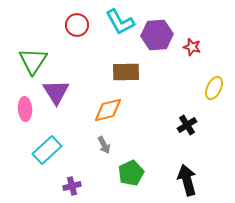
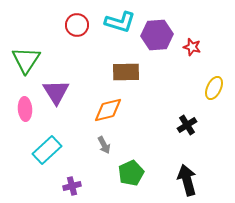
cyan L-shape: rotated 44 degrees counterclockwise
green triangle: moved 7 px left, 1 px up
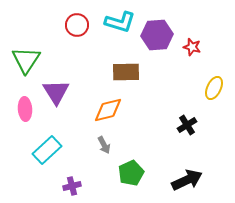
black arrow: rotated 80 degrees clockwise
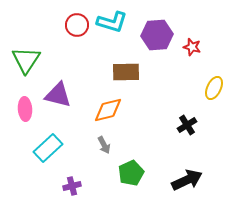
cyan L-shape: moved 8 px left
purple triangle: moved 2 px right, 3 px down; rotated 44 degrees counterclockwise
cyan rectangle: moved 1 px right, 2 px up
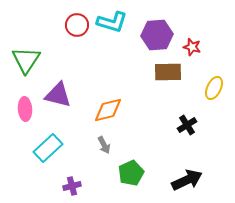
brown rectangle: moved 42 px right
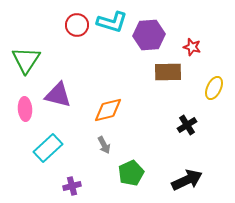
purple hexagon: moved 8 px left
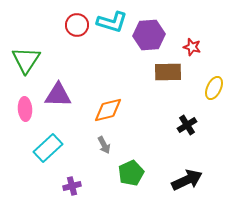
purple triangle: rotated 12 degrees counterclockwise
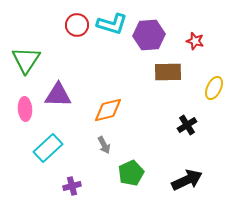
cyan L-shape: moved 2 px down
red star: moved 3 px right, 6 px up
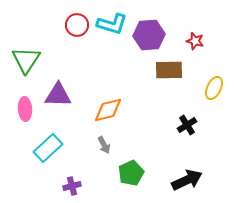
brown rectangle: moved 1 px right, 2 px up
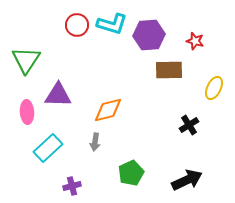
pink ellipse: moved 2 px right, 3 px down
black cross: moved 2 px right
gray arrow: moved 9 px left, 3 px up; rotated 36 degrees clockwise
